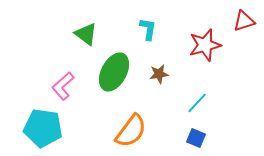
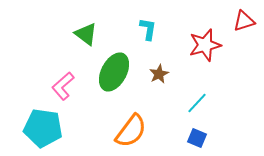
brown star: rotated 18 degrees counterclockwise
blue square: moved 1 px right
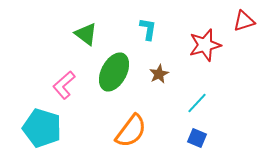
pink L-shape: moved 1 px right, 1 px up
cyan pentagon: moved 1 px left; rotated 9 degrees clockwise
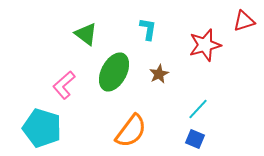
cyan line: moved 1 px right, 6 px down
blue square: moved 2 px left, 1 px down
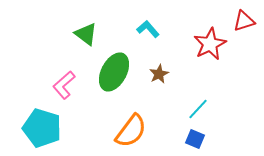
cyan L-shape: rotated 50 degrees counterclockwise
red star: moved 5 px right, 1 px up; rotated 12 degrees counterclockwise
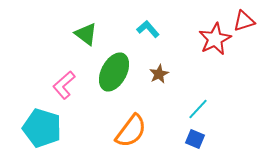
red star: moved 5 px right, 5 px up
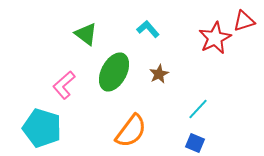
red star: moved 1 px up
blue square: moved 4 px down
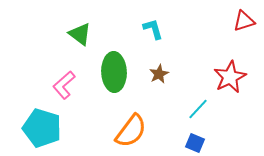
cyan L-shape: moved 5 px right; rotated 25 degrees clockwise
green triangle: moved 6 px left
red star: moved 15 px right, 39 px down
green ellipse: rotated 30 degrees counterclockwise
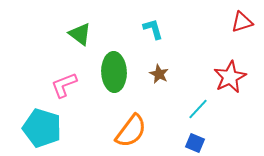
red triangle: moved 2 px left, 1 px down
brown star: rotated 18 degrees counterclockwise
pink L-shape: rotated 20 degrees clockwise
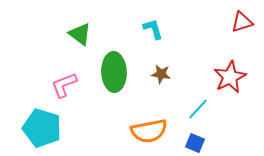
brown star: moved 2 px right; rotated 18 degrees counterclockwise
orange semicircle: moved 18 px right; rotated 42 degrees clockwise
